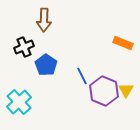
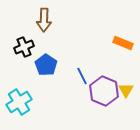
cyan cross: rotated 10 degrees clockwise
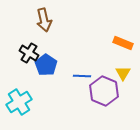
brown arrow: rotated 15 degrees counterclockwise
black cross: moved 5 px right, 6 px down; rotated 36 degrees counterclockwise
blue line: rotated 60 degrees counterclockwise
yellow triangle: moved 3 px left, 17 px up
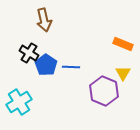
orange rectangle: moved 1 px down
blue line: moved 11 px left, 9 px up
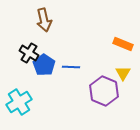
blue pentagon: moved 2 px left
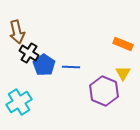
brown arrow: moved 27 px left, 12 px down
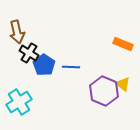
yellow triangle: moved 11 px down; rotated 21 degrees counterclockwise
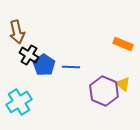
black cross: moved 2 px down
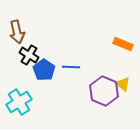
blue pentagon: moved 5 px down
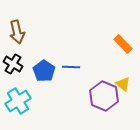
orange rectangle: rotated 24 degrees clockwise
black cross: moved 16 px left, 9 px down
blue pentagon: moved 1 px down
purple hexagon: moved 5 px down
cyan cross: moved 1 px left, 1 px up
